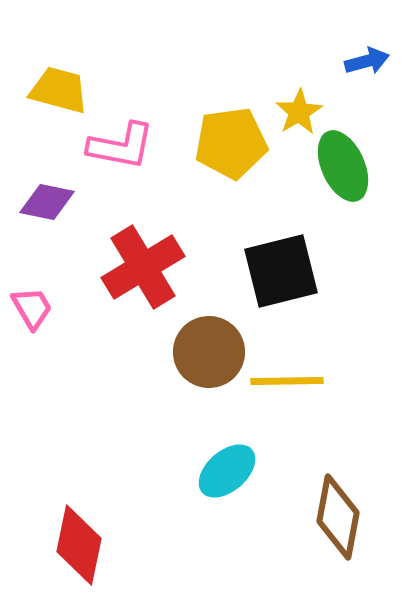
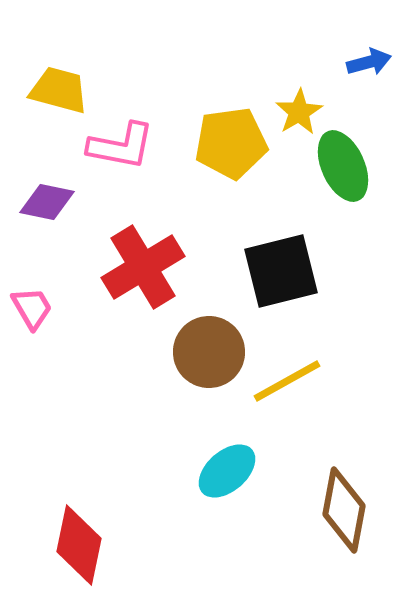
blue arrow: moved 2 px right, 1 px down
yellow line: rotated 28 degrees counterclockwise
brown diamond: moved 6 px right, 7 px up
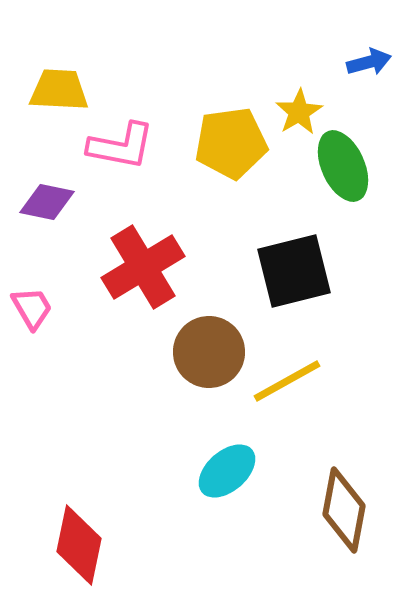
yellow trapezoid: rotated 12 degrees counterclockwise
black square: moved 13 px right
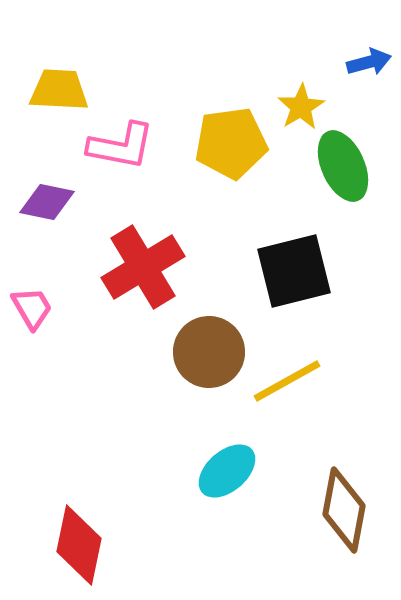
yellow star: moved 2 px right, 5 px up
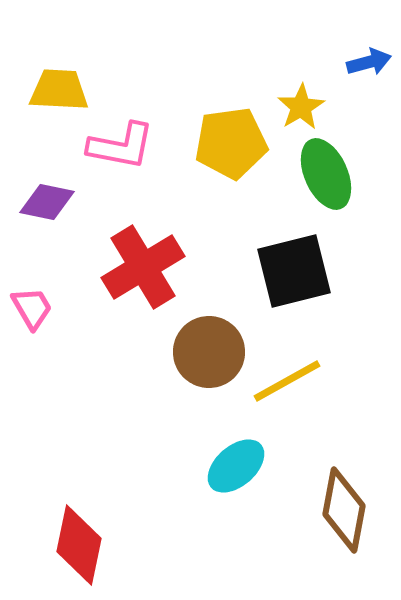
green ellipse: moved 17 px left, 8 px down
cyan ellipse: moved 9 px right, 5 px up
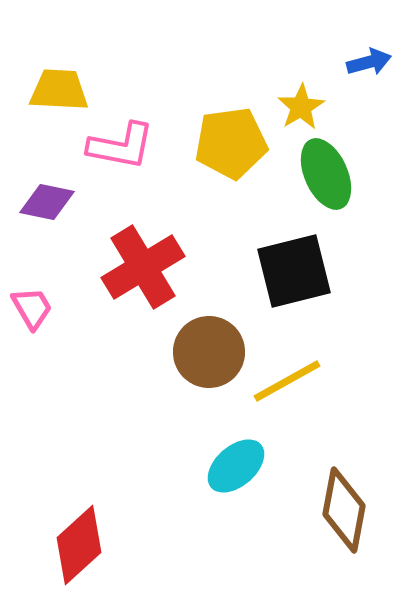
red diamond: rotated 36 degrees clockwise
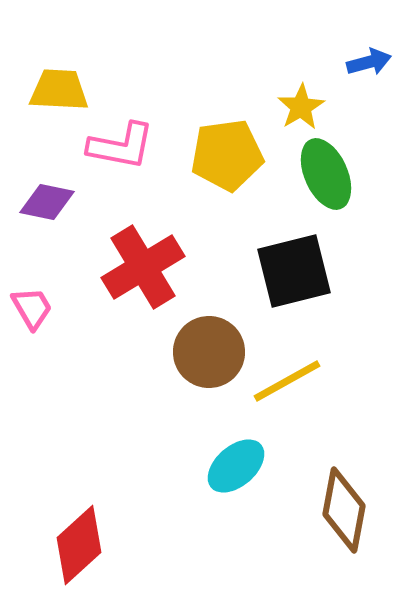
yellow pentagon: moved 4 px left, 12 px down
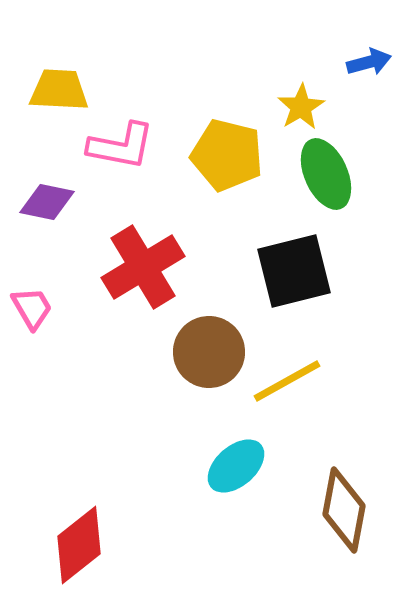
yellow pentagon: rotated 22 degrees clockwise
red diamond: rotated 4 degrees clockwise
